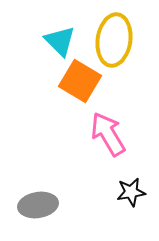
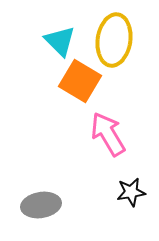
gray ellipse: moved 3 px right
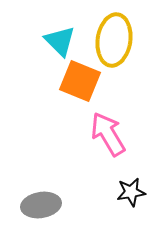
orange square: rotated 9 degrees counterclockwise
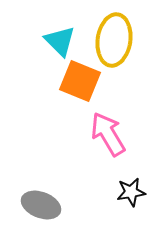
gray ellipse: rotated 30 degrees clockwise
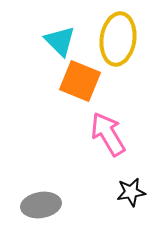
yellow ellipse: moved 4 px right, 1 px up
gray ellipse: rotated 30 degrees counterclockwise
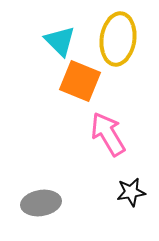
gray ellipse: moved 2 px up
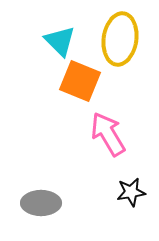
yellow ellipse: moved 2 px right
gray ellipse: rotated 9 degrees clockwise
